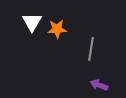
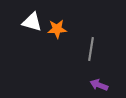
white triangle: rotated 45 degrees counterclockwise
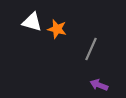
orange star: rotated 18 degrees clockwise
gray line: rotated 15 degrees clockwise
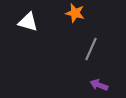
white triangle: moved 4 px left
orange star: moved 18 px right, 16 px up
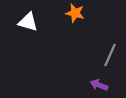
gray line: moved 19 px right, 6 px down
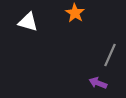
orange star: rotated 18 degrees clockwise
purple arrow: moved 1 px left, 2 px up
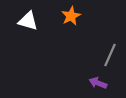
orange star: moved 4 px left, 3 px down; rotated 12 degrees clockwise
white triangle: moved 1 px up
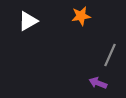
orange star: moved 10 px right; rotated 18 degrees clockwise
white triangle: rotated 45 degrees counterclockwise
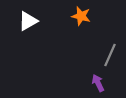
orange star: rotated 24 degrees clockwise
purple arrow: rotated 42 degrees clockwise
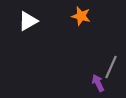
gray line: moved 1 px right, 12 px down
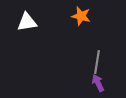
white triangle: moved 1 px left, 1 px down; rotated 20 degrees clockwise
gray line: moved 14 px left, 5 px up; rotated 15 degrees counterclockwise
